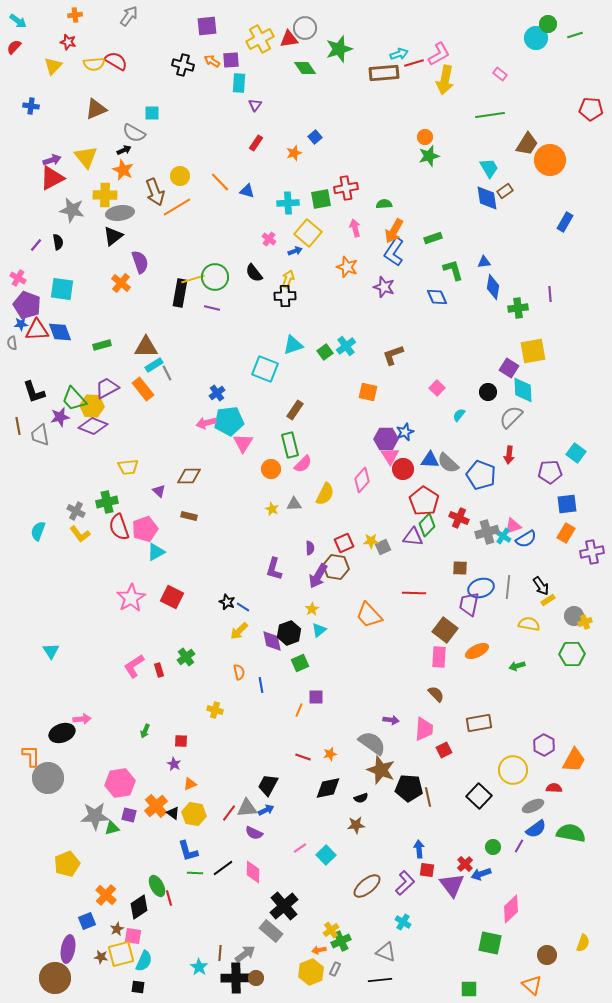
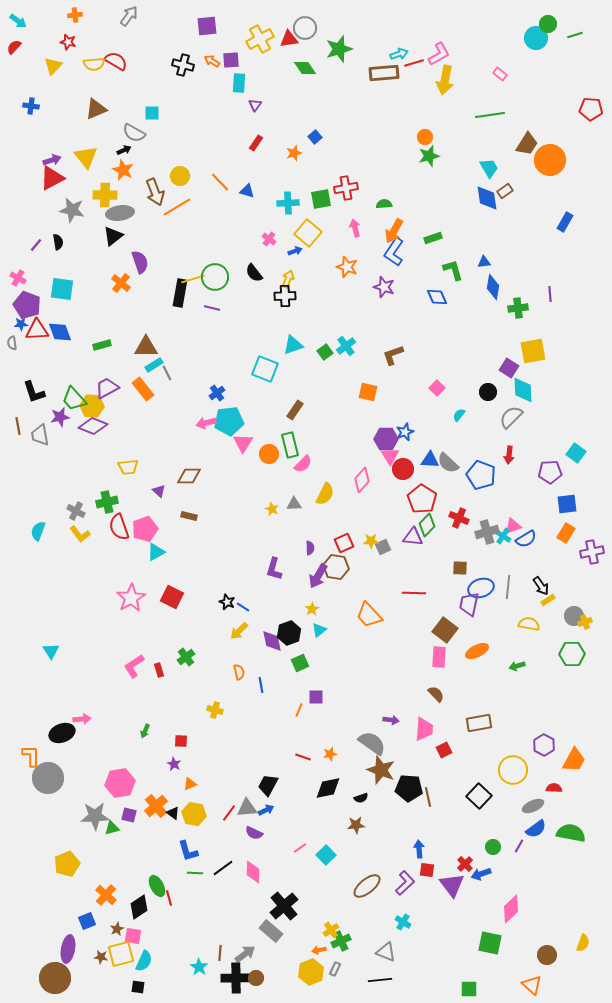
orange circle at (271, 469): moved 2 px left, 15 px up
red pentagon at (424, 501): moved 2 px left, 2 px up
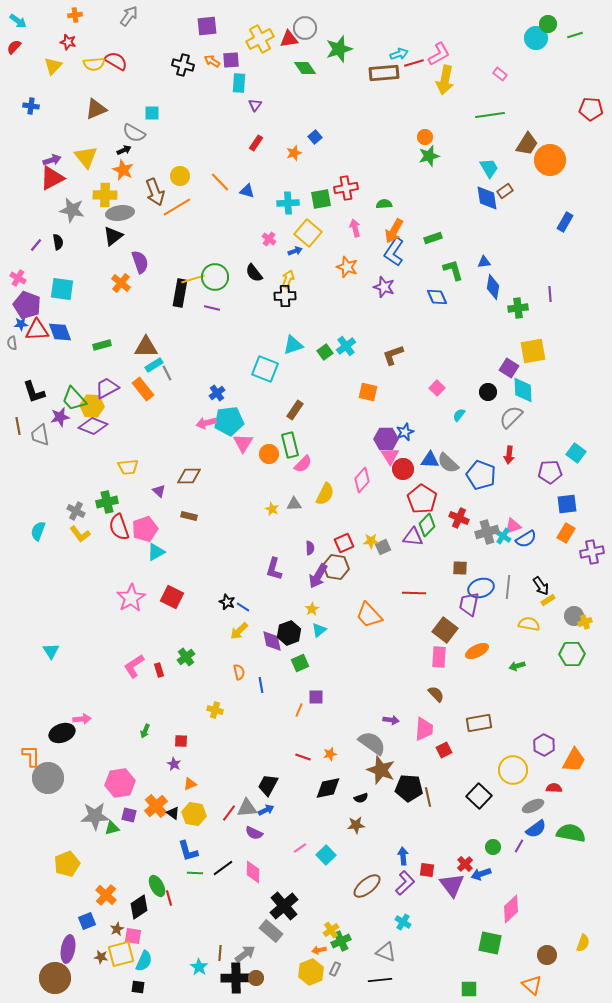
blue arrow at (419, 849): moved 16 px left, 7 px down
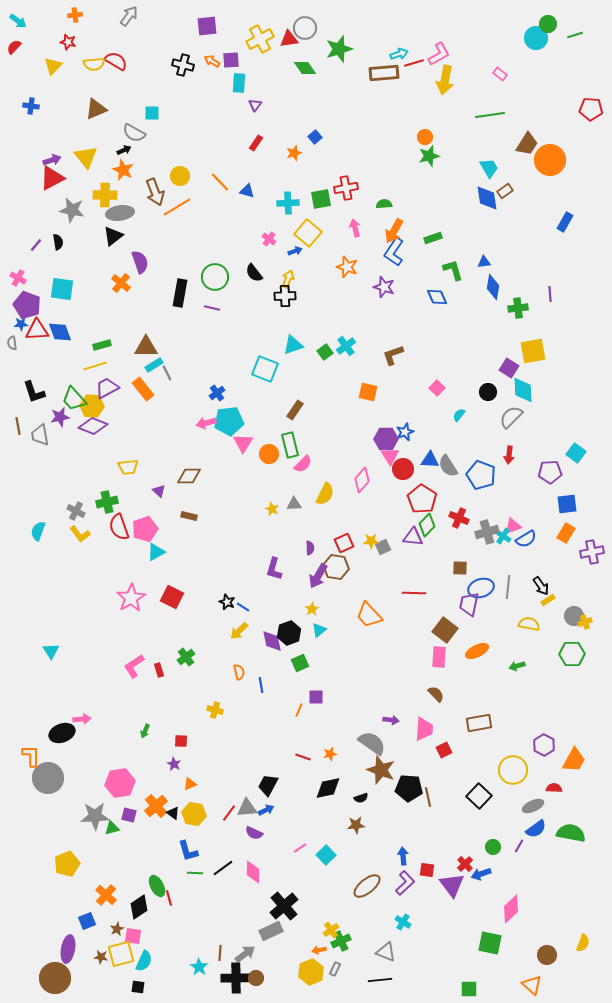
yellow line at (193, 279): moved 98 px left, 87 px down
gray semicircle at (448, 463): moved 3 px down; rotated 15 degrees clockwise
gray rectangle at (271, 931): rotated 65 degrees counterclockwise
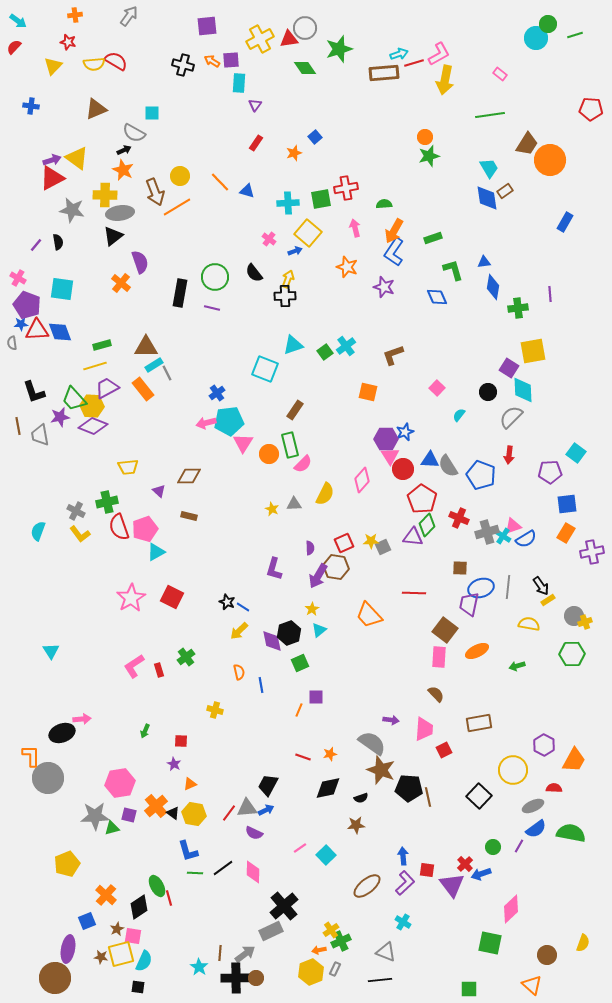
yellow triangle at (86, 157): moved 9 px left, 1 px down; rotated 15 degrees counterclockwise
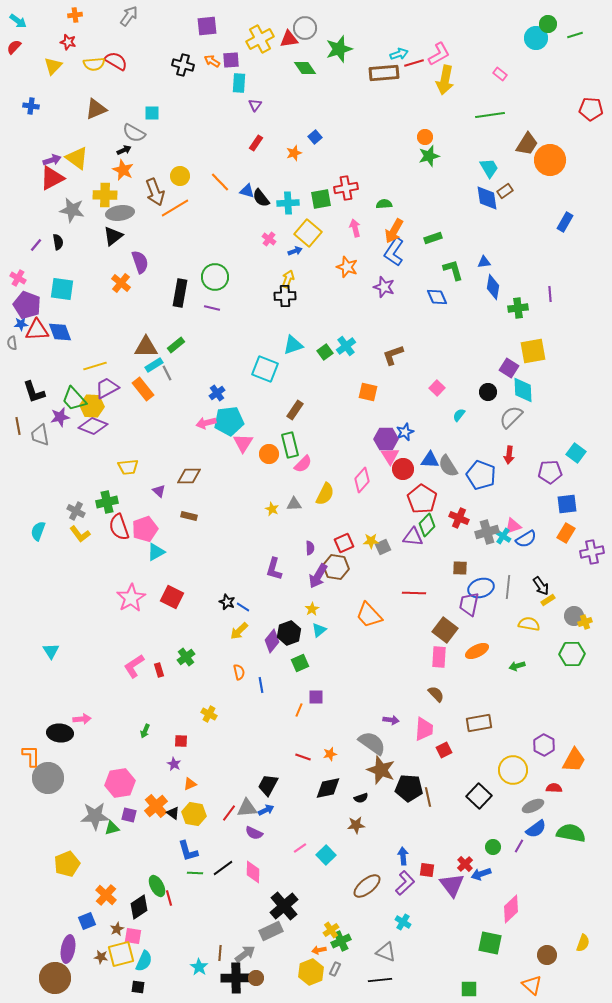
orange line at (177, 207): moved 2 px left, 1 px down
black semicircle at (254, 273): moved 7 px right, 75 px up
green rectangle at (102, 345): moved 74 px right; rotated 24 degrees counterclockwise
purple diamond at (272, 641): rotated 50 degrees clockwise
yellow cross at (215, 710): moved 6 px left, 4 px down; rotated 14 degrees clockwise
black ellipse at (62, 733): moved 2 px left; rotated 25 degrees clockwise
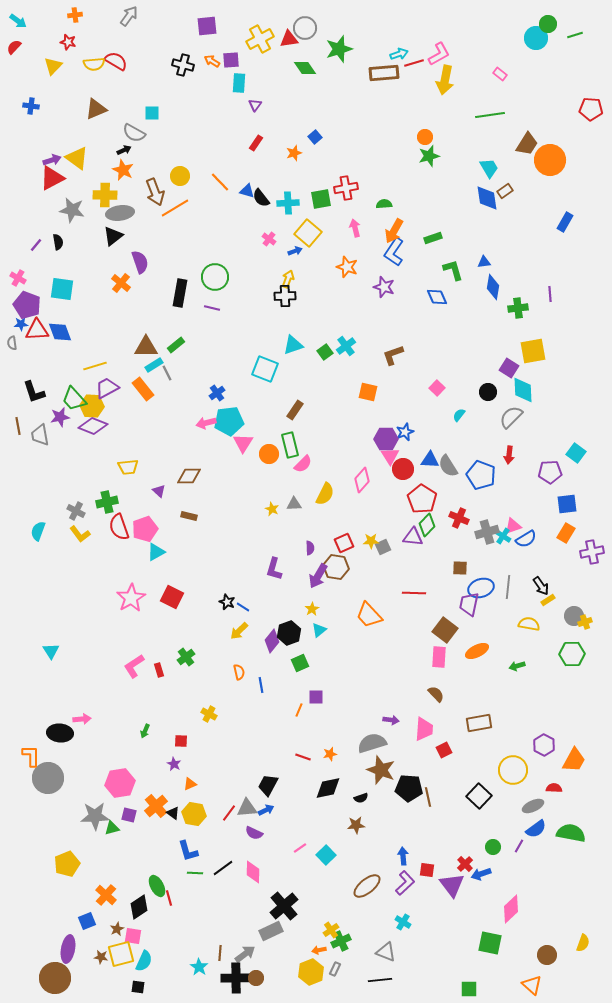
gray semicircle at (372, 743): rotated 52 degrees counterclockwise
